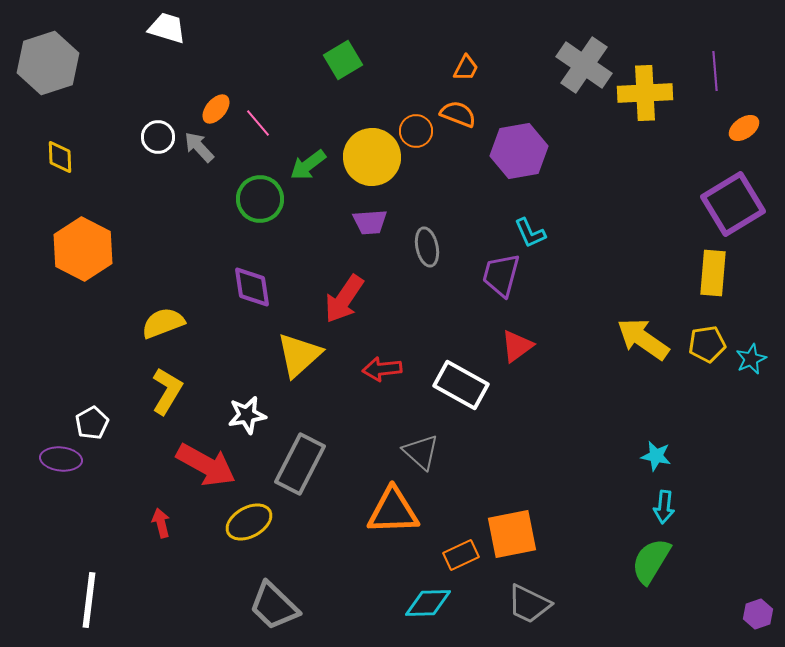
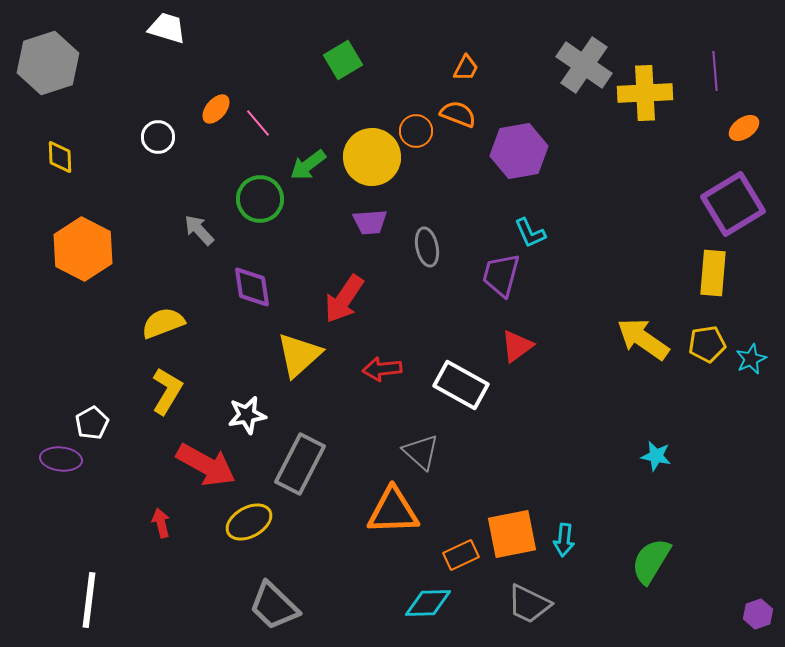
gray arrow at (199, 147): moved 83 px down
cyan arrow at (664, 507): moved 100 px left, 33 px down
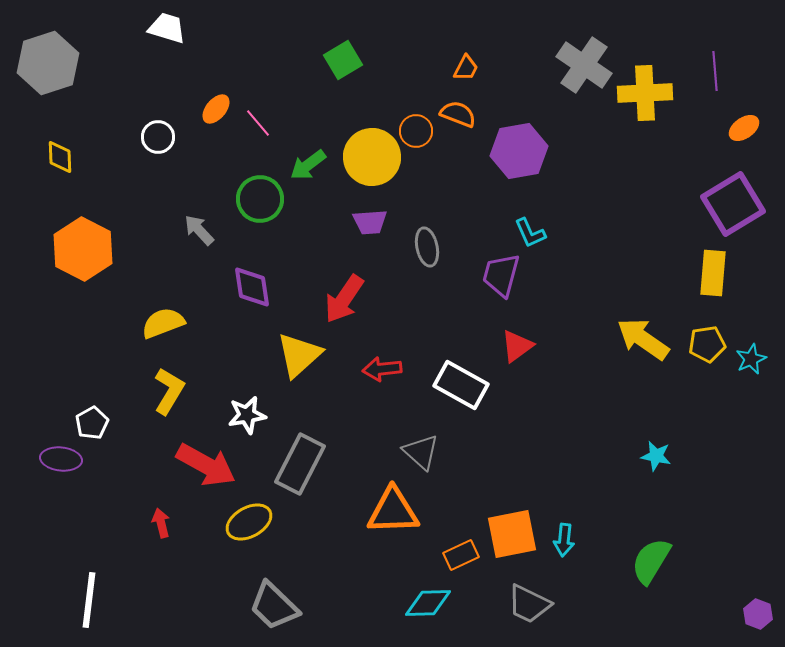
yellow L-shape at (167, 391): moved 2 px right
purple hexagon at (758, 614): rotated 20 degrees counterclockwise
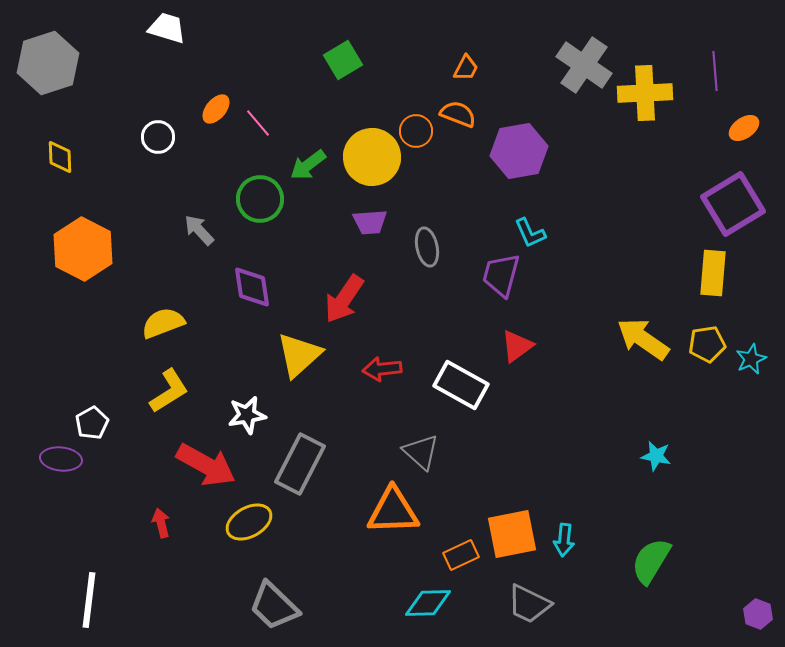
yellow L-shape at (169, 391): rotated 27 degrees clockwise
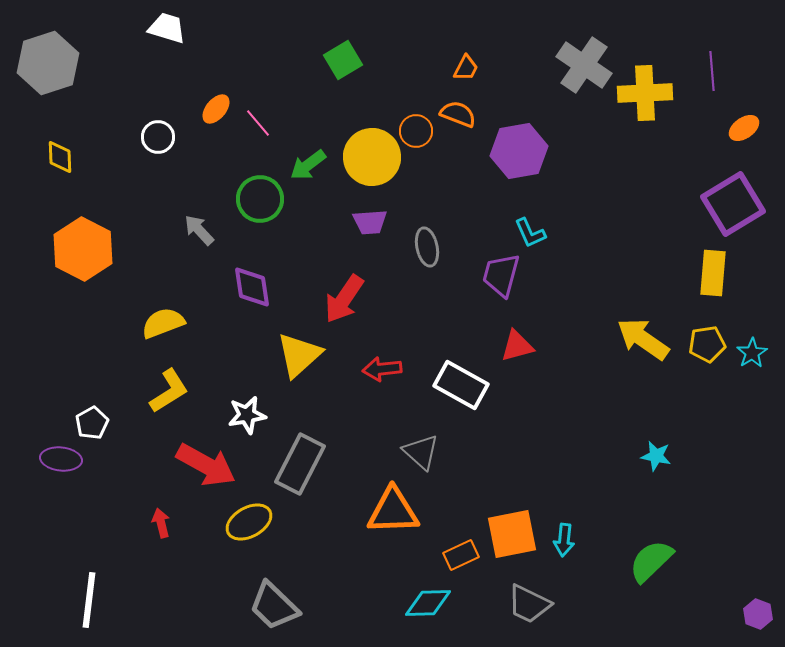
purple line at (715, 71): moved 3 px left
red triangle at (517, 346): rotated 21 degrees clockwise
cyan star at (751, 359): moved 1 px right, 6 px up; rotated 8 degrees counterclockwise
green semicircle at (651, 561): rotated 15 degrees clockwise
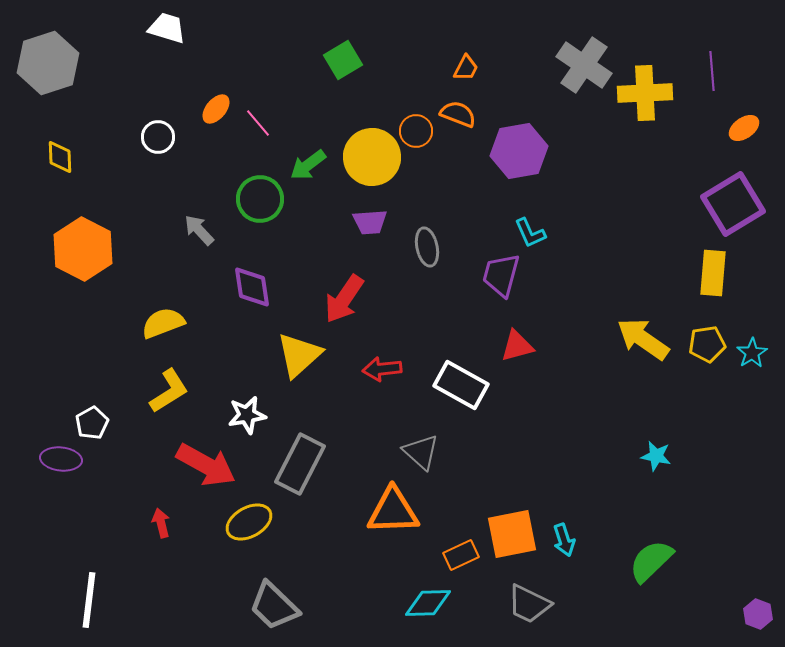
cyan arrow at (564, 540): rotated 24 degrees counterclockwise
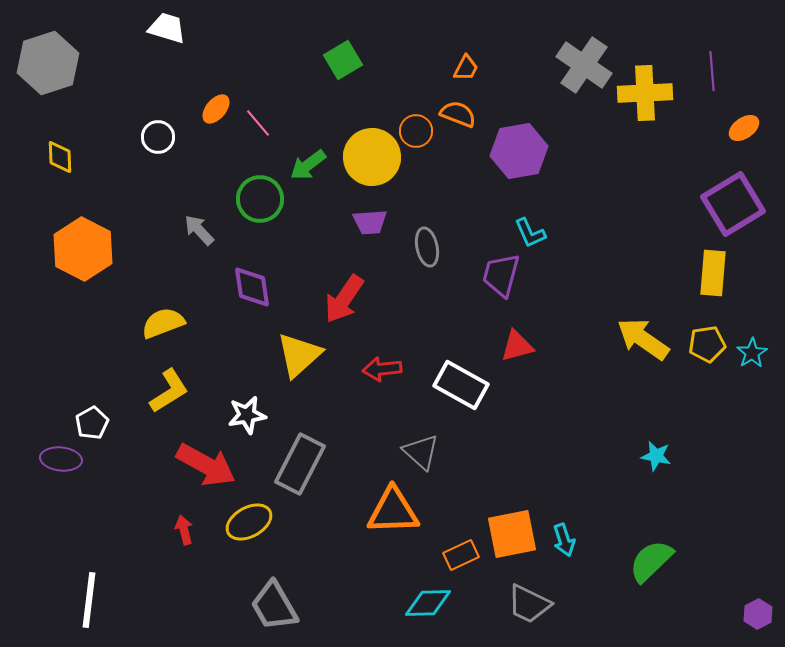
red arrow at (161, 523): moved 23 px right, 7 px down
gray trapezoid at (274, 606): rotated 16 degrees clockwise
purple hexagon at (758, 614): rotated 12 degrees clockwise
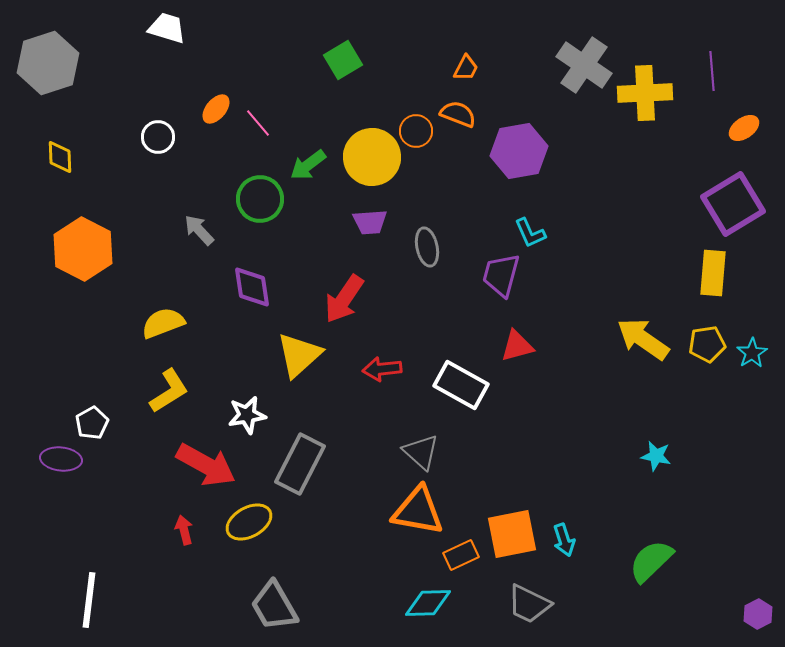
orange triangle at (393, 511): moved 25 px right; rotated 12 degrees clockwise
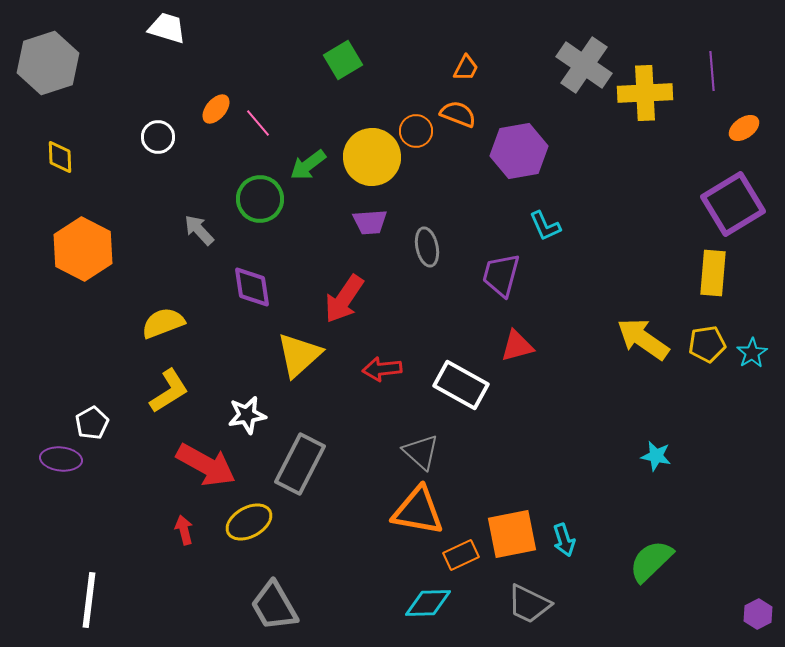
cyan L-shape at (530, 233): moved 15 px right, 7 px up
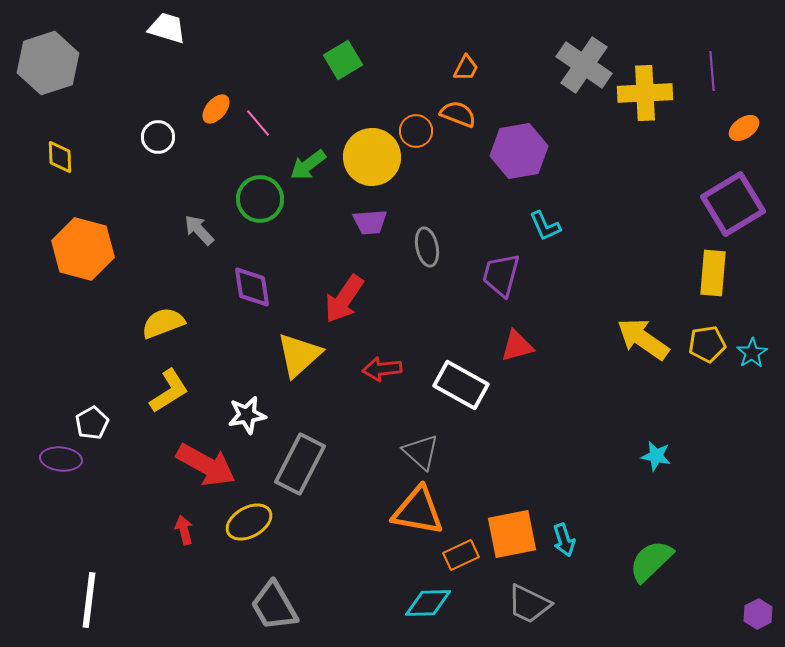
orange hexagon at (83, 249): rotated 12 degrees counterclockwise
